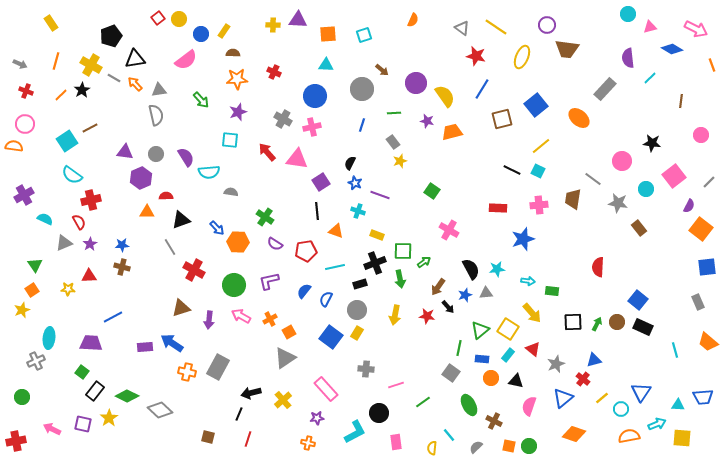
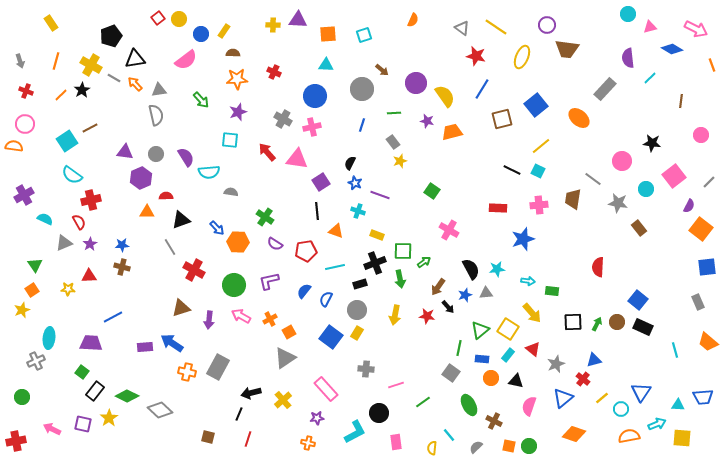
gray arrow at (20, 64): moved 3 px up; rotated 48 degrees clockwise
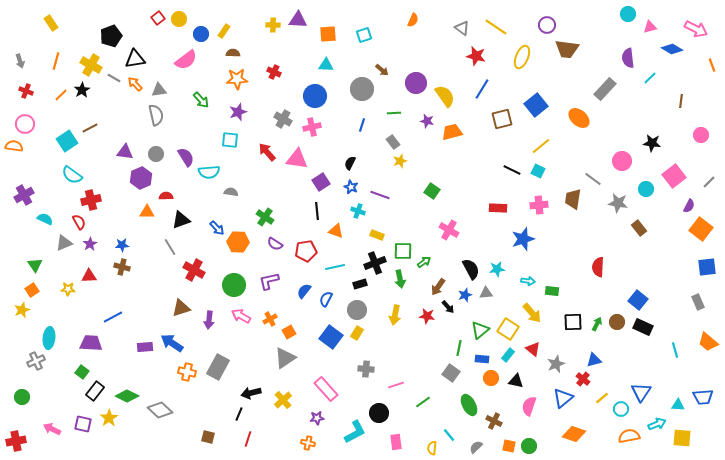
blue star at (355, 183): moved 4 px left, 4 px down
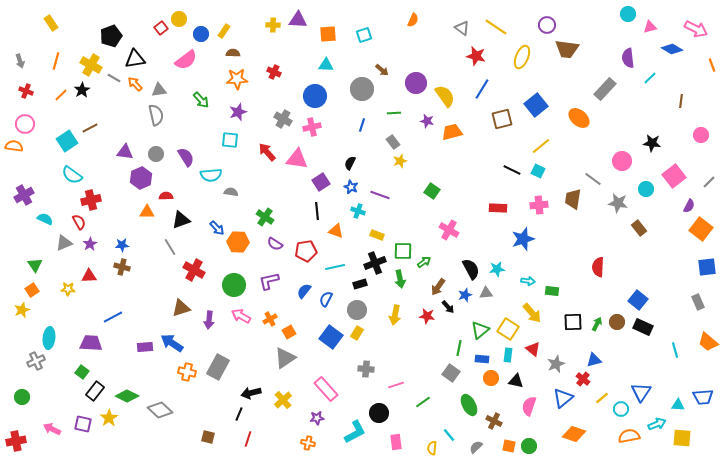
red square at (158, 18): moved 3 px right, 10 px down
cyan semicircle at (209, 172): moved 2 px right, 3 px down
cyan rectangle at (508, 355): rotated 32 degrees counterclockwise
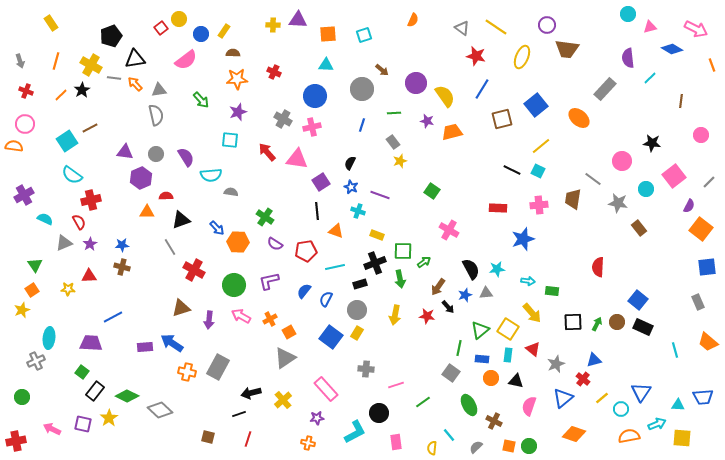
gray line at (114, 78): rotated 24 degrees counterclockwise
black line at (239, 414): rotated 48 degrees clockwise
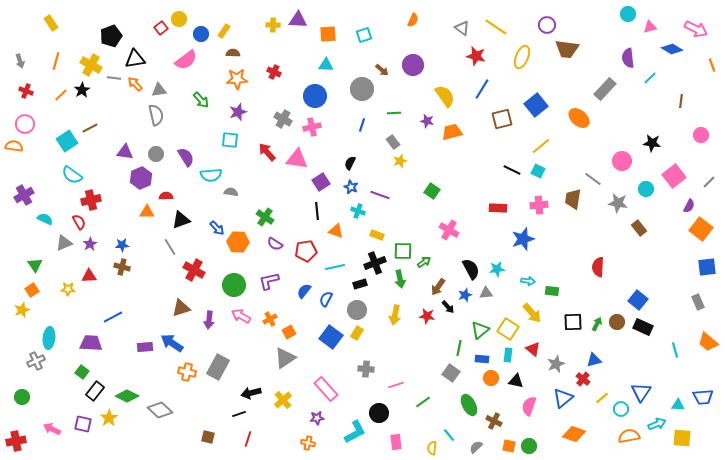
purple circle at (416, 83): moved 3 px left, 18 px up
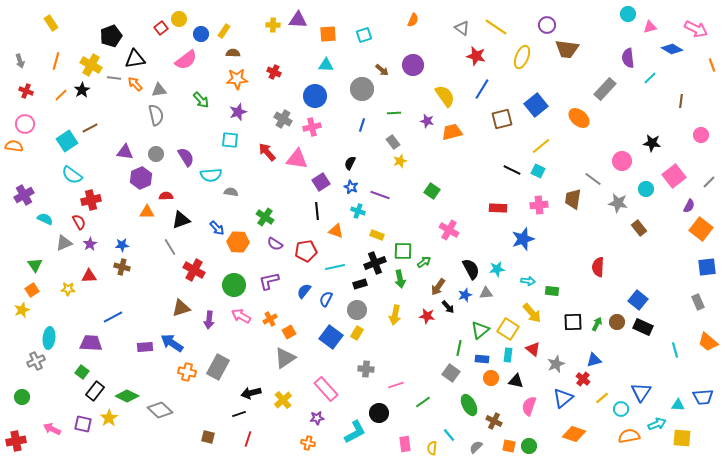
pink rectangle at (396, 442): moved 9 px right, 2 px down
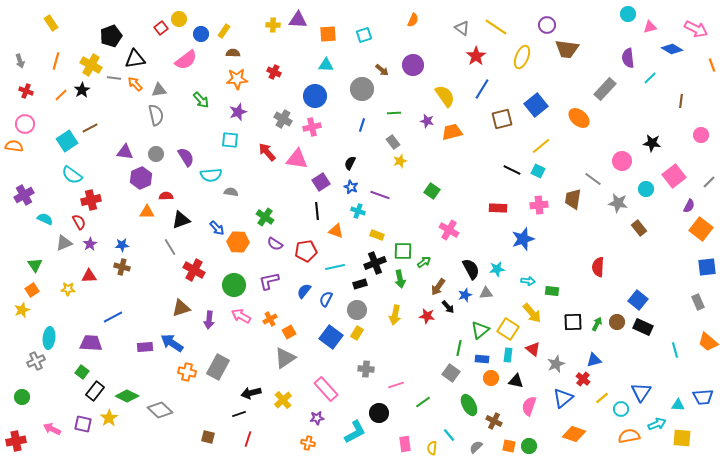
red star at (476, 56): rotated 24 degrees clockwise
